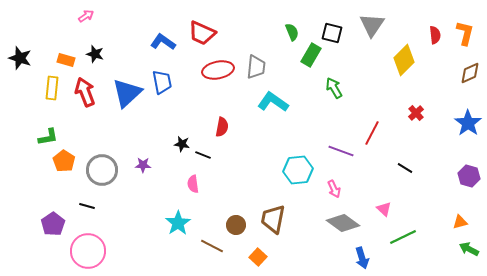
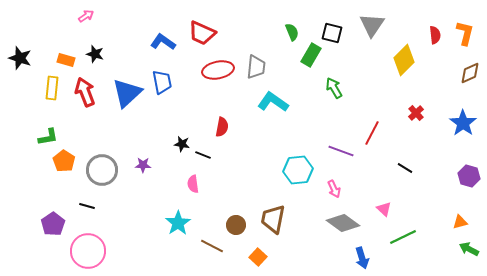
blue star at (468, 123): moved 5 px left
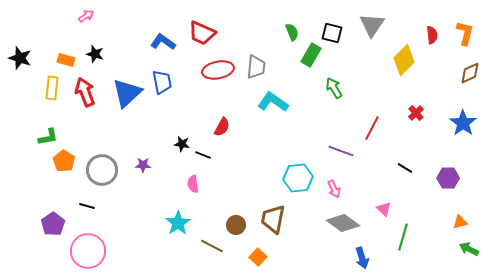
red semicircle at (435, 35): moved 3 px left
red semicircle at (222, 127): rotated 18 degrees clockwise
red line at (372, 133): moved 5 px up
cyan hexagon at (298, 170): moved 8 px down
purple hexagon at (469, 176): moved 21 px left, 2 px down; rotated 15 degrees counterclockwise
green line at (403, 237): rotated 48 degrees counterclockwise
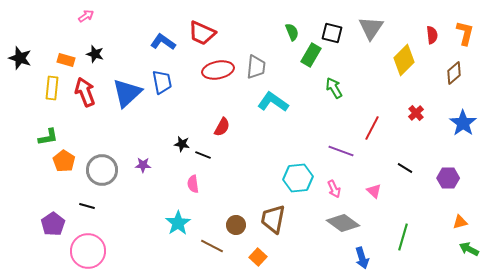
gray triangle at (372, 25): moved 1 px left, 3 px down
brown diamond at (470, 73): moved 16 px left; rotated 15 degrees counterclockwise
pink triangle at (384, 209): moved 10 px left, 18 px up
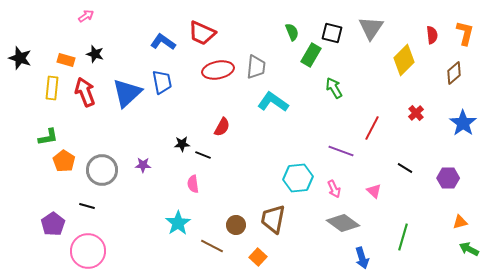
black star at (182, 144): rotated 14 degrees counterclockwise
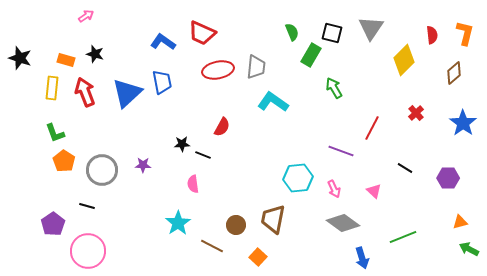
green L-shape at (48, 137): moved 7 px right, 4 px up; rotated 80 degrees clockwise
green line at (403, 237): rotated 52 degrees clockwise
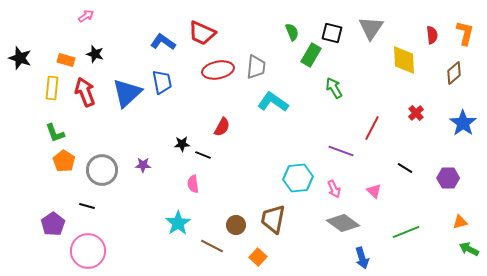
yellow diamond at (404, 60): rotated 48 degrees counterclockwise
green line at (403, 237): moved 3 px right, 5 px up
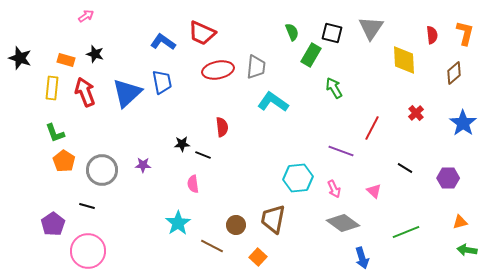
red semicircle at (222, 127): rotated 36 degrees counterclockwise
green arrow at (469, 249): moved 2 px left, 1 px down; rotated 18 degrees counterclockwise
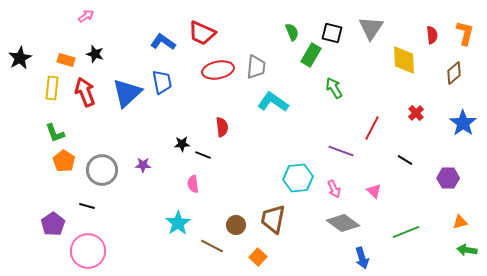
black star at (20, 58): rotated 25 degrees clockwise
black line at (405, 168): moved 8 px up
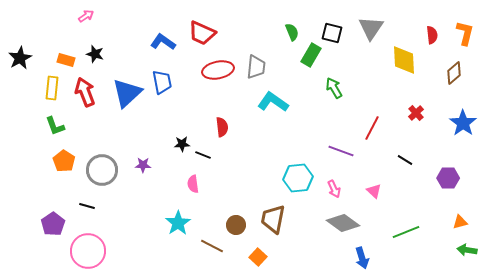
green L-shape at (55, 133): moved 7 px up
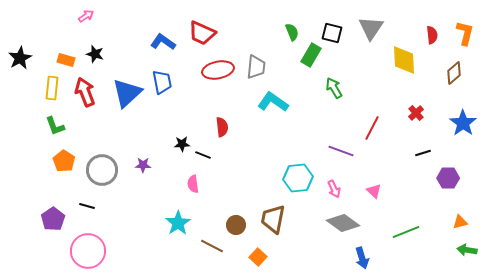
black line at (405, 160): moved 18 px right, 7 px up; rotated 49 degrees counterclockwise
purple pentagon at (53, 224): moved 5 px up
